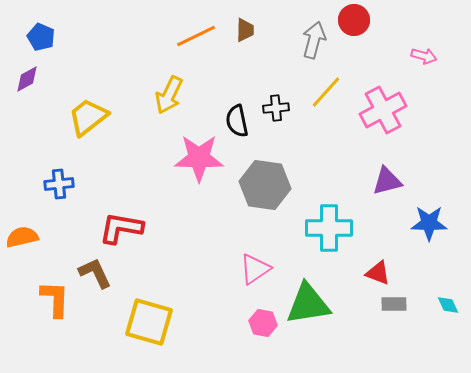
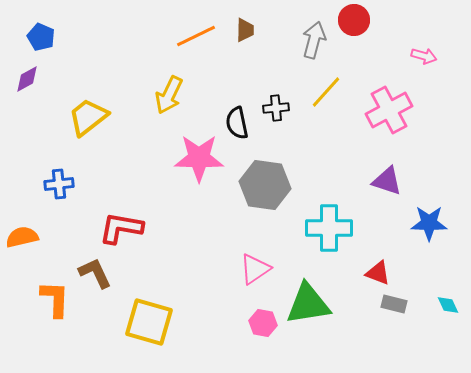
pink cross: moved 6 px right
black semicircle: moved 2 px down
purple triangle: rotated 32 degrees clockwise
gray rectangle: rotated 15 degrees clockwise
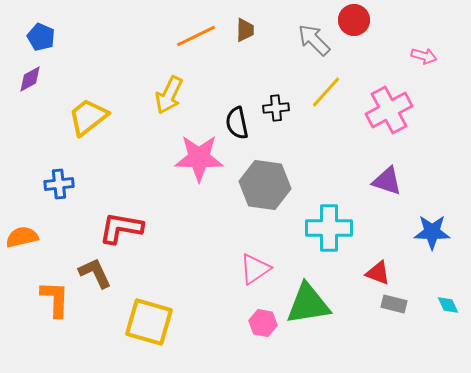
gray arrow: rotated 60 degrees counterclockwise
purple diamond: moved 3 px right
blue star: moved 3 px right, 9 px down
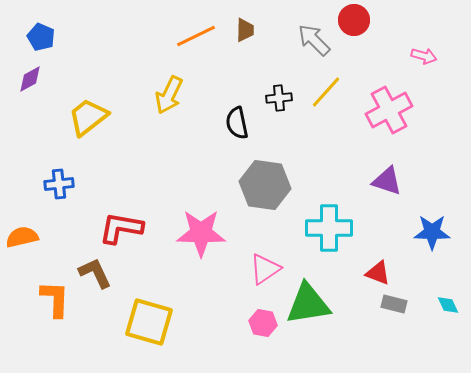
black cross: moved 3 px right, 10 px up
pink star: moved 2 px right, 75 px down
pink triangle: moved 10 px right
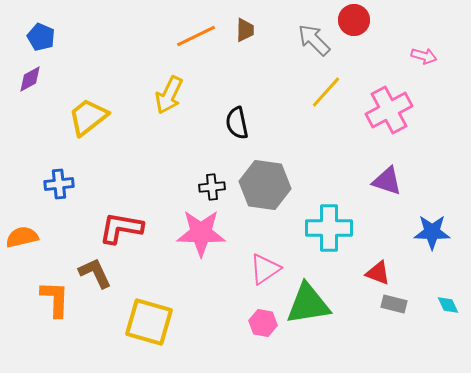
black cross: moved 67 px left, 89 px down
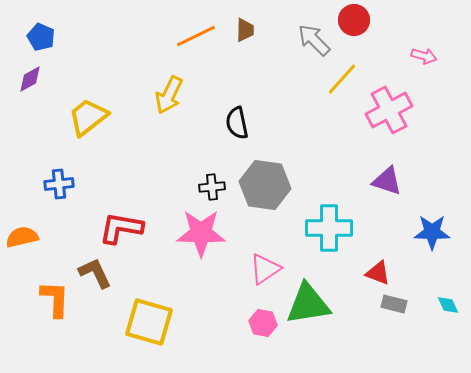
yellow line: moved 16 px right, 13 px up
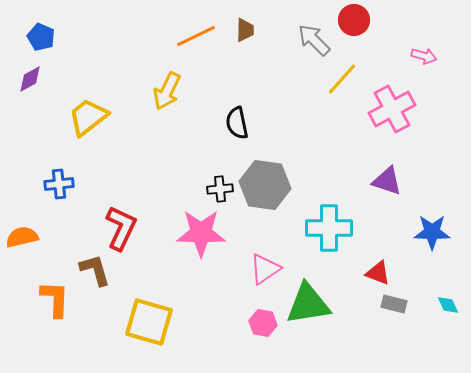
yellow arrow: moved 2 px left, 4 px up
pink cross: moved 3 px right, 1 px up
black cross: moved 8 px right, 2 px down
red L-shape: rotated 105 degrees clockwise
brown L-shape: moved 3 px up; rotated 9 degrees clockwise
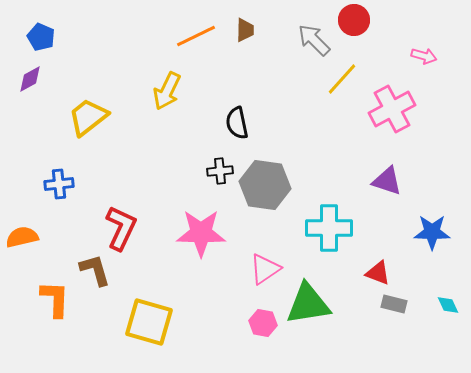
black cross: moved 18 px up
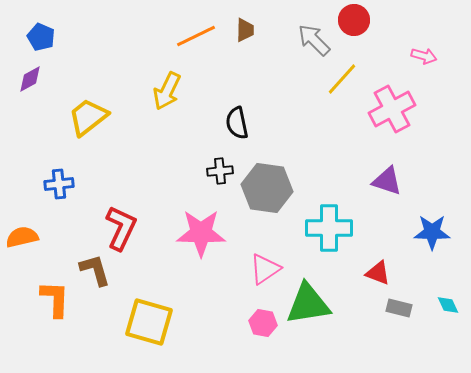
gray hexagon: moved 2 px right, 3 px down
gray rectangle: moved 5 px right, 4 px down
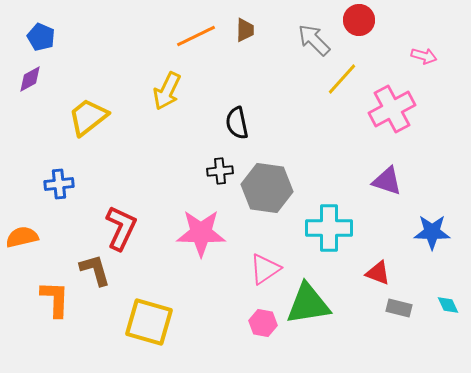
red circle: moved 5 px right
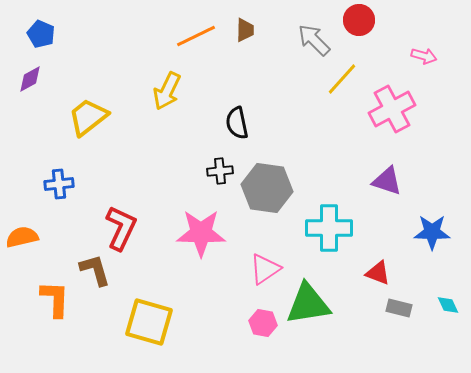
blue pentagon: moved 3 px up
